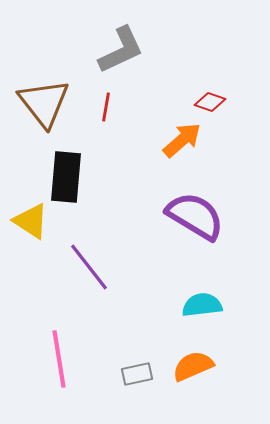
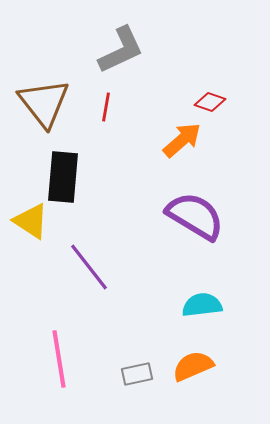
black rectangle: moved 3 px left
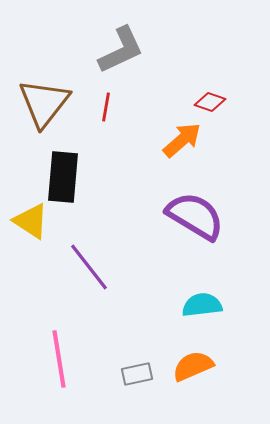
brown triangle: rotated 16 degrees clockwise
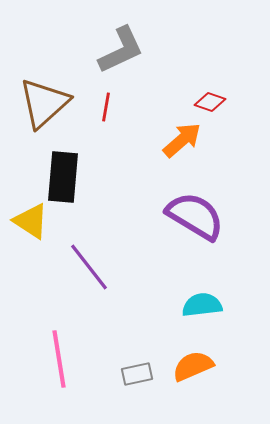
brown triangle: rotated 10 degrees clockwise
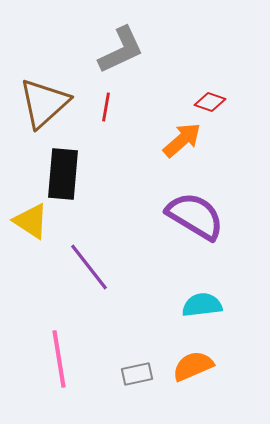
black rectangle: moved 3 px up
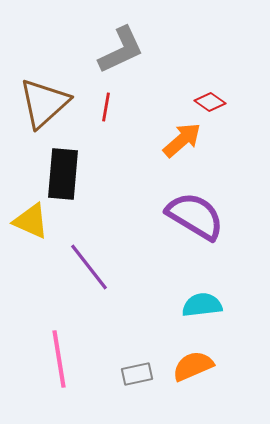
red diamond: rotated 16 degrees clockwise
yellow triangle: rotated 9 degrees counterclockwise
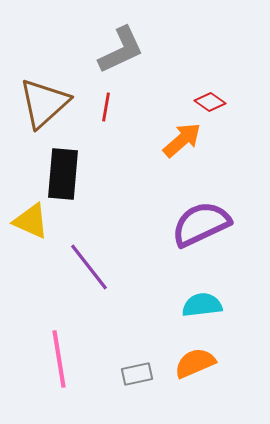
purple semicircle: moved 6 px right, 8 px down; rotated 56 degrees counterclockwise
orange semicircle: moved 2 px right, 3 px up
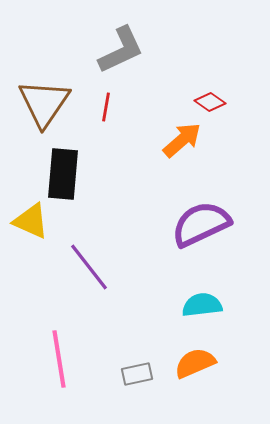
brown triangle: rotated 14 degrees counterclockwise
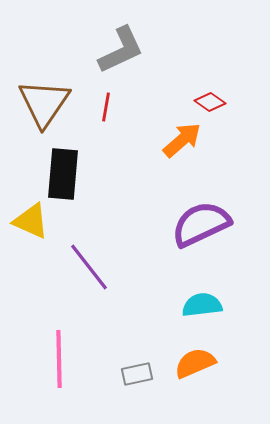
pink line: rotated 8 degrees clockwise
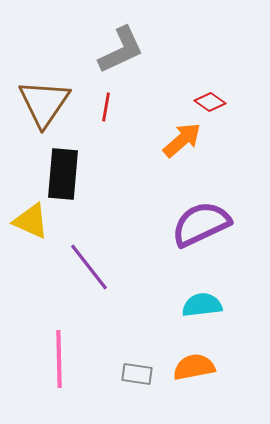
orange semicircle: moved 1 px left, 4 px down; rotated 12 degrees clockwise
gray rectangle: rotated 20 degrees clockwise
